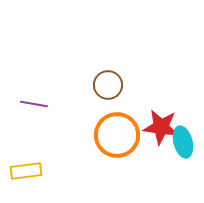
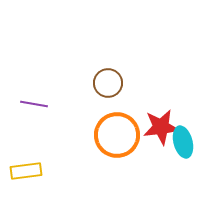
brown circle: moved 2 px up
red star: rotated 15 degrees counterclockwise
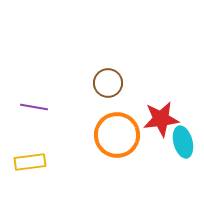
purple line: moved 3 px down
red star: moved 8 px up
yellow rectangle: moved 4 px right, 9 px up
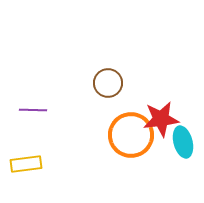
purple line: moved 1 px left, 3 px down; rotated 8 degrees counterclockwise
orange circle: moved 14 px right
yellow rectangle: moved 4 px left, 2 px down
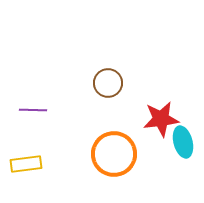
orange circle: moved 17 px left, 19 px down
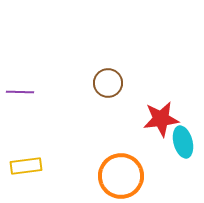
purple line: moved 13 px left, 18 px up
orange circle: moved 7 px right, 22 px down
yellow rectangle: moved 2 px down
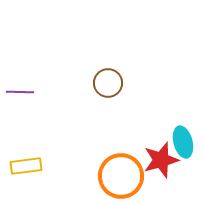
red star: moved 41 px down; rotated 9 degrees counterclockwise
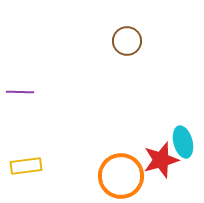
brown circle: moved 19 px right, 42 px up
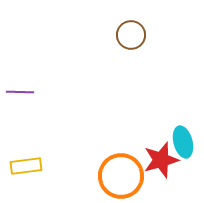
brown circle: moved 4 px right, 6 px up
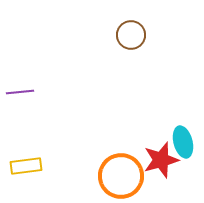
purple line: rotated 8 degrees counterclockwise
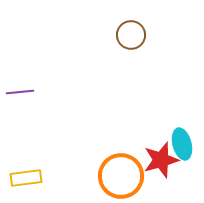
cyan ellipse: moved 1 px left, 2 px down
yellow rectangle: moved 12 px down
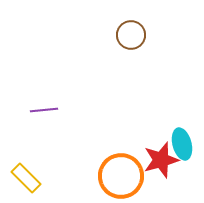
purple line: moved 24 px right, 18 px down
yellow rectangle: rotated 52 degrees clockwise
